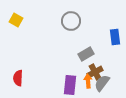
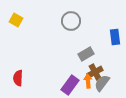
purple rectangle: rotated 30 degrees clockwise
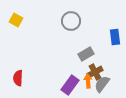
gray semicircle: moved 1 px down
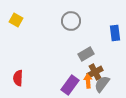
blue rectangle: moved 4 px up
